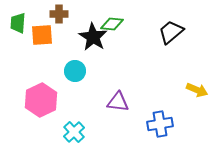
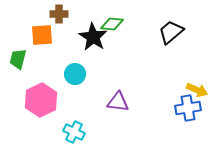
green trapezoid: moved 36 px down; rotated 10 degrees clockwise
cyan circle: moved 3 px down
blue cross: moved 28 px right, 16 px up
cyan cross: rotated 20 degrees counterclockwise
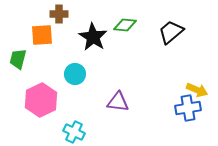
green diamond: moved 13 px right, 1 px down
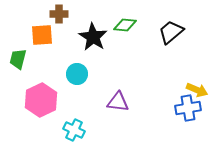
cyan circle: moved 2 px right
cyan cross: moved 2 px up
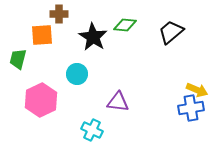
blue cross: moved 3 px right
cyan cross: moved 18 px right
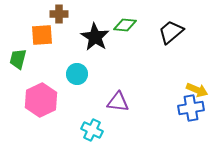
black star: moved 2 px right
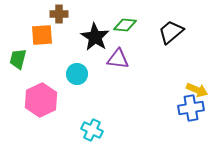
purple triangle: moved 43 px up
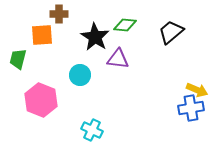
cyan circle: moved 3 px right, 1 px down
pink hexagon: rotated 12 degrees counterclockwise
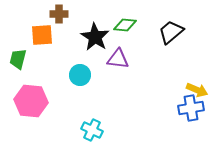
pink hexagon: moved 10 px left, 1 px down; rotated 16 degrees counterclockwise
